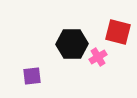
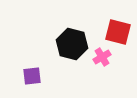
black hexagon: rotated 16 degrees clockwise
pink cross: moved 4 px right
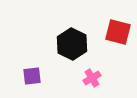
black hexagon: rotated 12 degrees clockwise
pink cross: moved 10 px left, 21 px down
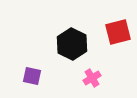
red square: rotated 28 degrees counterclockwise
purple square: rotated 18 degrees clockwise
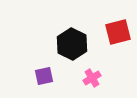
purple square: moved 12 px right; rotated 24 degrees counterclockwise
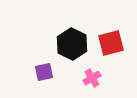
red square: moved 7 px left, 11 px down
purple square: moved 4 px up
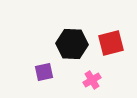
black hexagon: rotated 24 degrees counterclockwise
pink cross: moved 2 px down
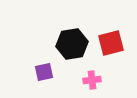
black hexagon: rotated 12 degrees counterclockwise
pink cross: rotated 24 degrees clockwise
